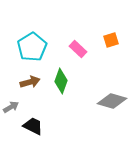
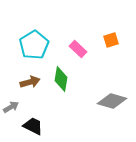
cyan pentagon: moved 2 px right, 2 px up
green diamond: moved 2 px up; rotated 10 degrees counterclockwise
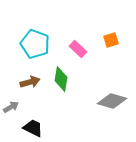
cyan pentagon: moved 1 px right, 1 px up; rotated 20 degrees counterclockwise
black trapezoid: moved 2 px down
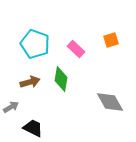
pink rectangle: moved 2 px left
gray diamond: moved 2 px left, 1 px down; rotated 44 degrees clockwise
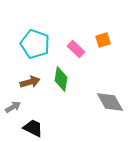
orange square: moved 8 px left
gray arrow: moved 2 px right
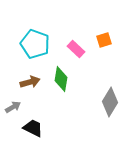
orange square: moved 1 px right
gray diamond: rotated 60 degrees clockwise
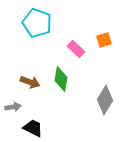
cyan pentagon: moved 2 px right, 21 px up
brown arrow: rotated 36 degrees clockwise
gray diamond: moved 5 px left, 2 px up
gray arrow: rotated 21 degrees clockwise
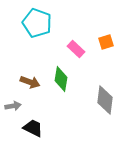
orange square: moved 2 px right, 2 px down
gray diamond: rotated 24 degrees counterclockwise
gray arrow: moved 1 px up
